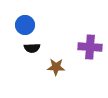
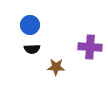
blue circle: moved 5 px right
black semicircle: moved 1 px down
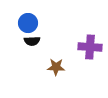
blue circle: moved 2 px left, 2 px up
black semicircle: moved 8 px up
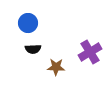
black semicircle: moved 1 px right, 8 px down
purple cross: moved 5 px down; rotated 35 degrees counterclockwise
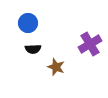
purple cross: moved 8 px up
brown star: rotated 18 degrees clockwise
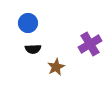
brown star: rotated 24 degrees clockwise
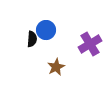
blue circle: moved 18 px right, 7 px down
black semicircle: moved 1 px left, 10 px up; rotated 84 degrees counterclockwise
